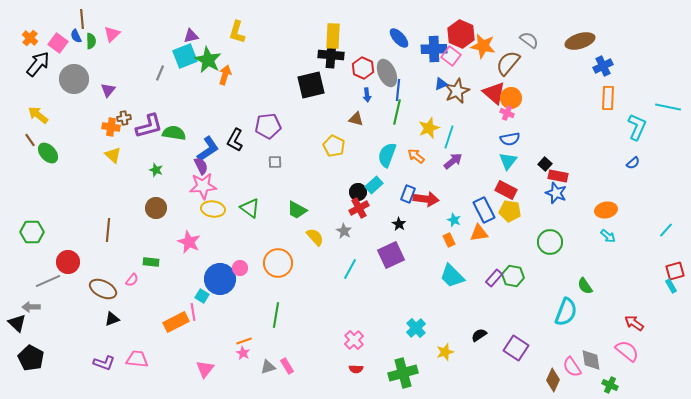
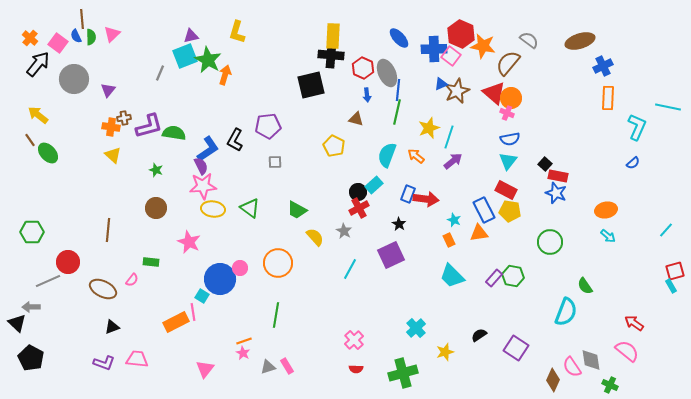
green semicircle at (91, 41): moved 4 px up
black triangle at (112, 319): moved 8 px down
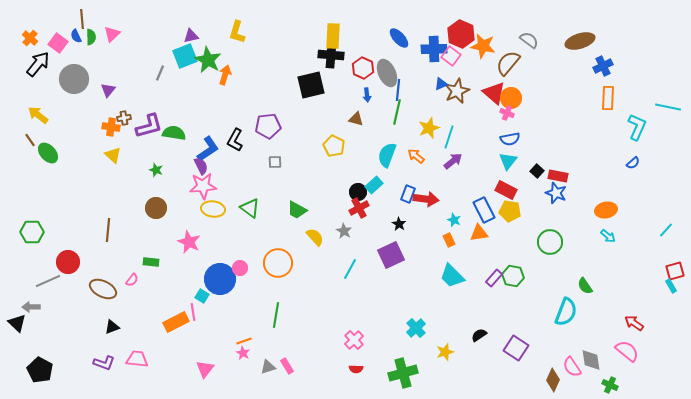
black square at (545, 164): moved 8 px left, 7 px down
black pentagon at (31, 358): moved 9 px right, 12 px down
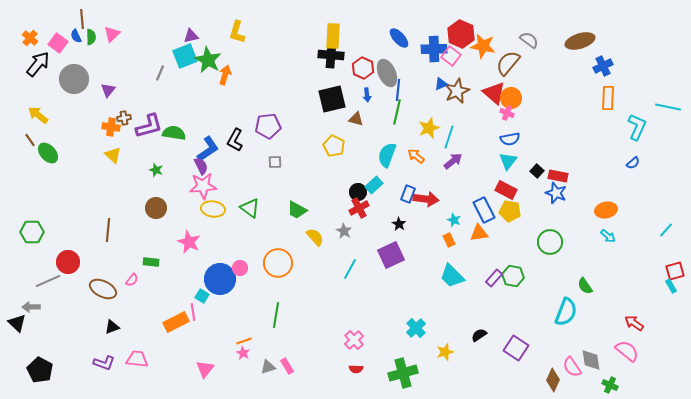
black square at (311, 85): moved 21 px right, 14 px down
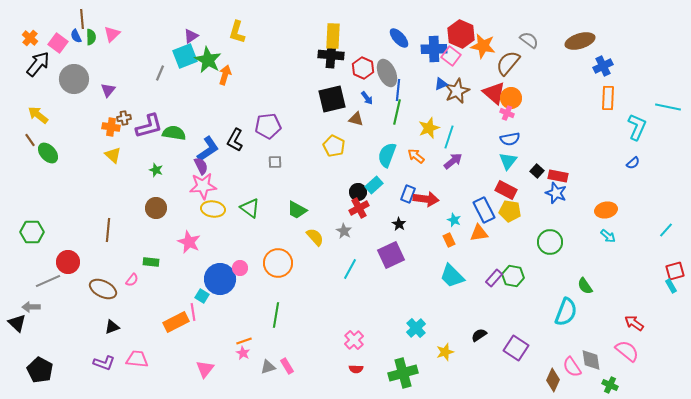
purple triangle at (191, 36): rotated 21 degrees counterclockwise
blue arrow at (367, 95): moved 3 px down; rotated 32 degrees counterclockwise
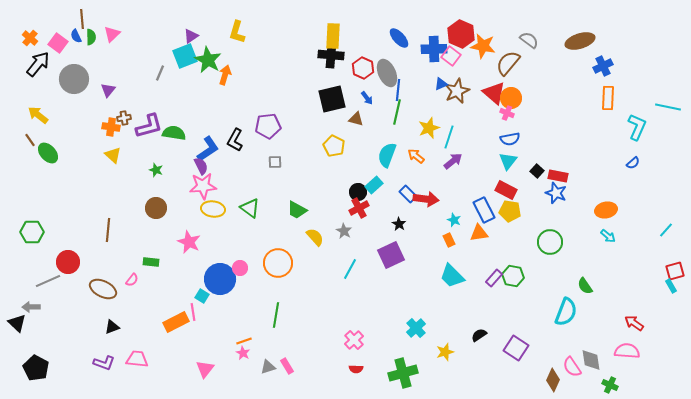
blue rectangle at (408, 194): rotated 66 degrees counterclockwise
pink semicircle at (627, 351): rotated 35 degrees counterclockwise
black pentagon at (40, 370): moved 4 px left, 2 px up
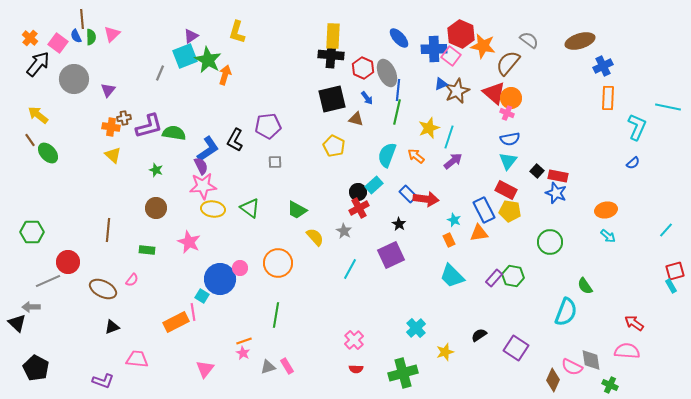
green rectangle at (151, 262): moved 4 px left, 12 px up
purple L-shape at (104, 363): moved 1 px left, 18 px down
pink semicircle at (572, 367): rotated 30 degrees counterclockwise
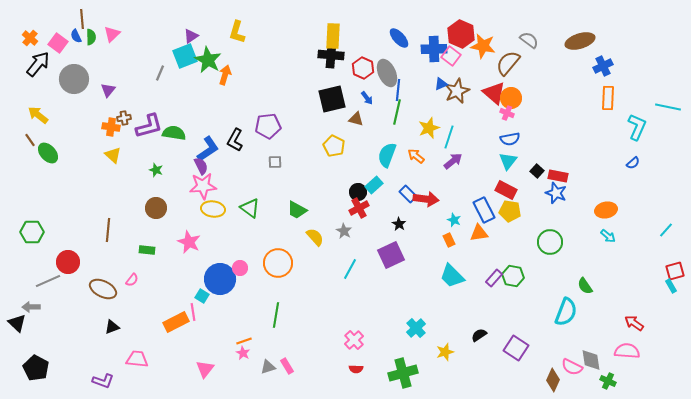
green cross at (610, 385): moved 2 px left, 4 px up
